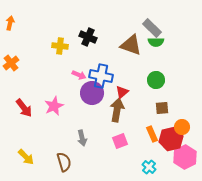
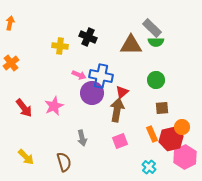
brown triangle: rotated 20 degrees counterclockwise
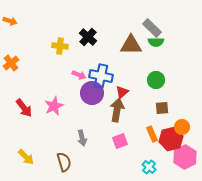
orange arrow: moved 2 px up; rotated 96 degrees clockwise
black cross: rotated 18 degrees clockwise
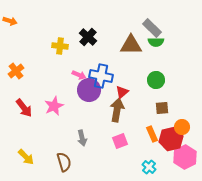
orange cross: moved 5 px right, 8 px down
purple circle: moved 3 px left, 3 px up
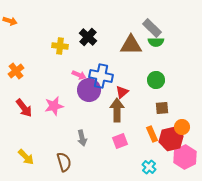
pink star: rotated 12 degrees clockwise
brown arrow: rotated 10 degrees counterclockwise
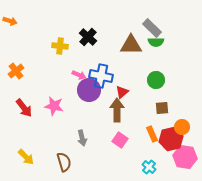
pink star: rotated 24 degrees clockwise
pink square: moved 1 px up; rotated 35 degrees counterclockwise
pink hexagon: rotated 25 degrees counterclockwise
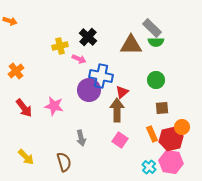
yellow cross: rotated 21 degrees counterclockwise
pink arrow: moved 16 px up
gray arrow: moved 1 px left
pink hexagon: moved 14 px left, 5 px down
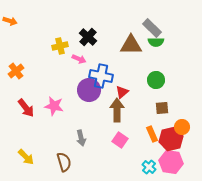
red arrow: moved 2 px right
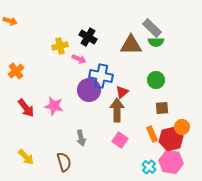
black cross: rotated 12 degrees counterclockwise
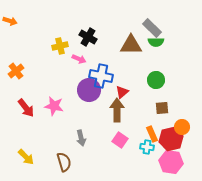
cyan cross: moved 2 px left, 20 px up; rotated 32 degrees counterclockwise
